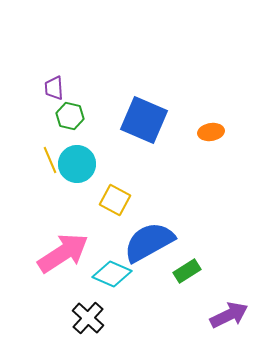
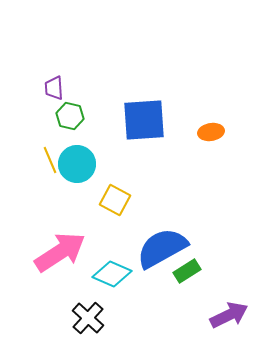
blue square: rotated 27 degrees counterclockwise
blue semicircle: moved 13 px right, 6 px down
pink arrow: moved 3 px left, 1 px up
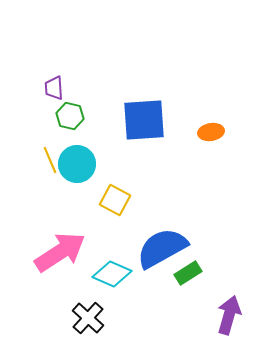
green rectangle: moved 1 px right, 2 px down
purple arrow: rotated 48 degrees counterclockwise
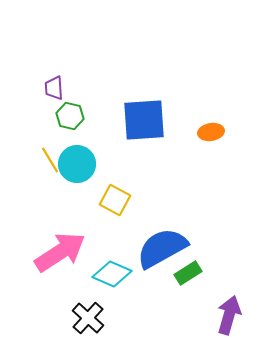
yellow line: rotated 8 degrees counterclockwise
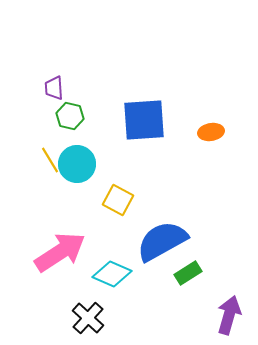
yellow square: moved 3 px right
blue semicircle: moved 7 px up
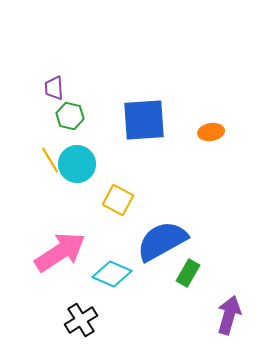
green rectangle: rotated 28 degrees counterclockwise
black cross: moved 7 px left, 2 px down; rotated 16 degrees clockwise
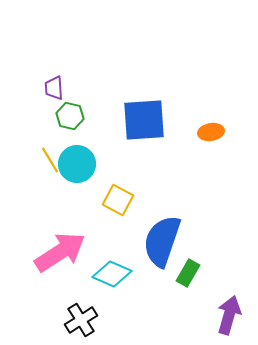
blue semicircle: rotated 42 degrees counterclockwise
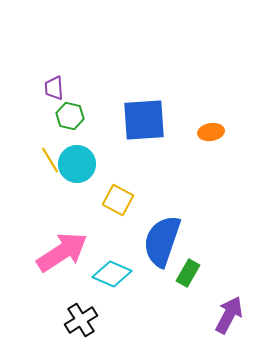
pink arrow: moved 2 px right
purple arrow: rotated 12 degrees clockwise
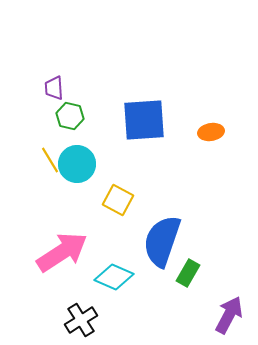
cyan diamond: moved 2 px right, 3 px down
